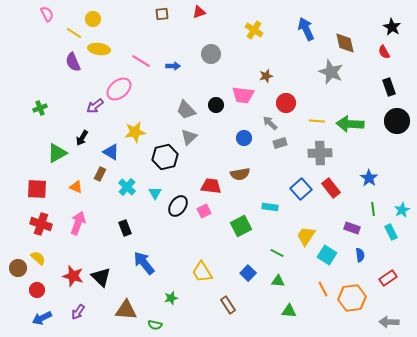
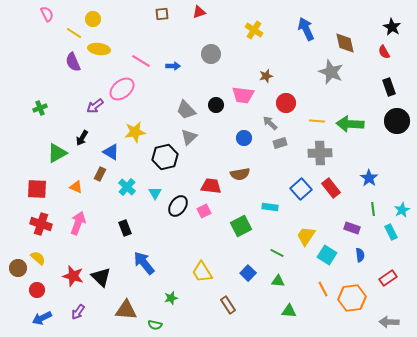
pink ellipse at (119, 89): moved 3 px right
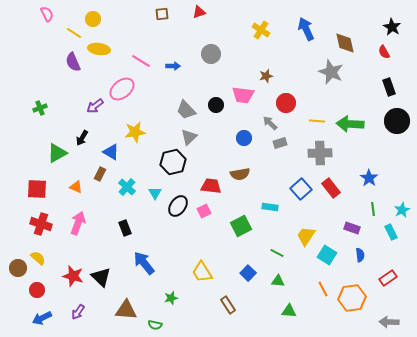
yellow cross at (254, 30): moved 7 px right
black hexagon at (165, 157): moved 8 px right, 5 px down
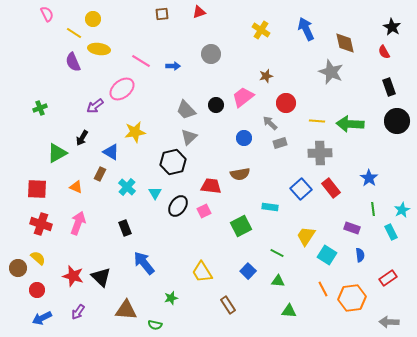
pink trapezoid at (243, 95): moved 2 px down; rotated 135 degrees clockwise
blue square at (248, 273): moved 2 px up
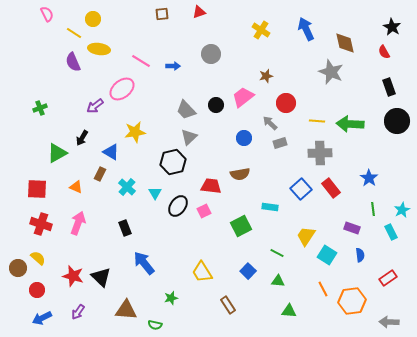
orange hexagon at (352, 298): moved 3 px down
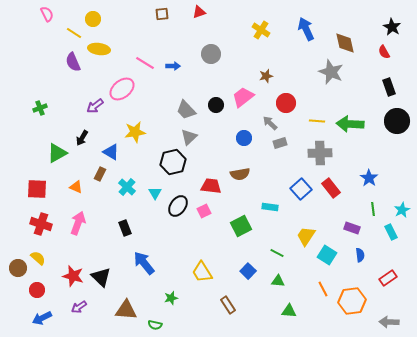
pink line at (141, 61): moved 4 px right, 2 px down
purple arrow at (78, 312): moved 1 px right, 5 px up; rotated 21 degrees clockwise
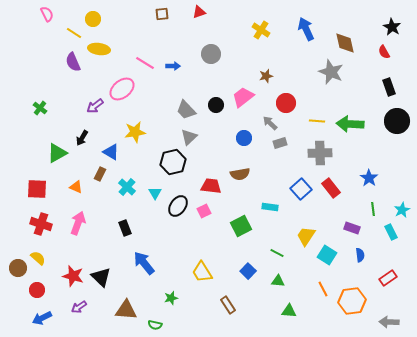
green cross at (40, 108): rotated 32 degrees counterclockwise
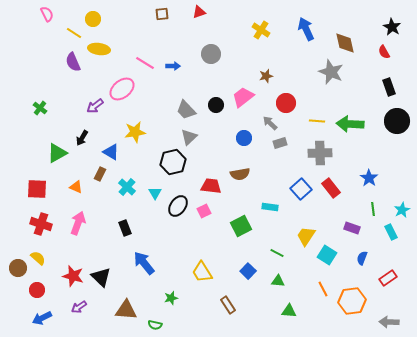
blue semicircle at (360, 255): moved 2 px right, 3 px down; rotated 152 degrees counterclockwise
